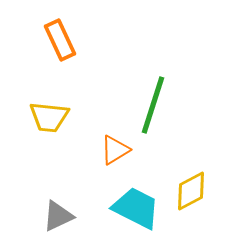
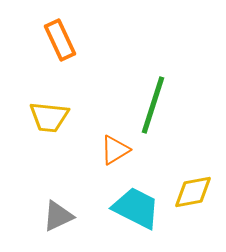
yellow diamond: moved 2 px right, 1 px down; rotated 18 degrees clockwise
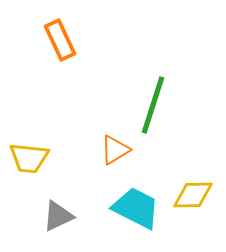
yellow trapezoid: moved 20 px left, 41 px down
yellow diamond: moved 3 px down; rotated 9 degrees clockwise
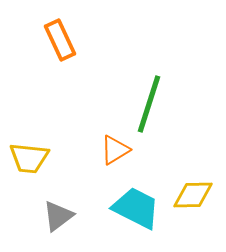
green line: moved 4 px left, 1 px up
gray triangle: rotated 12 degrees counterclockwise
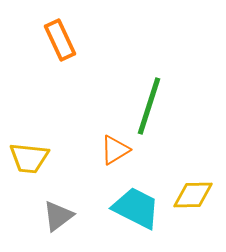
green line: moved 2 px down
